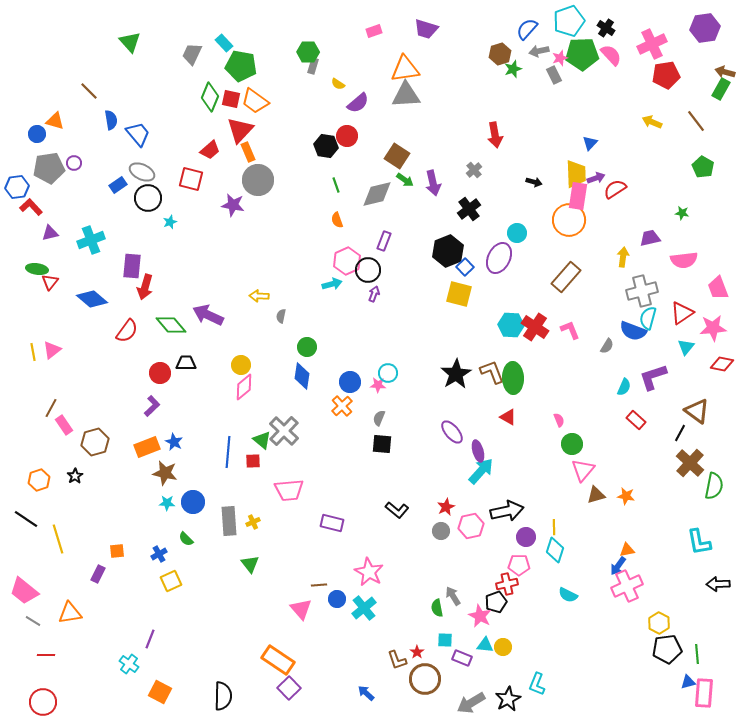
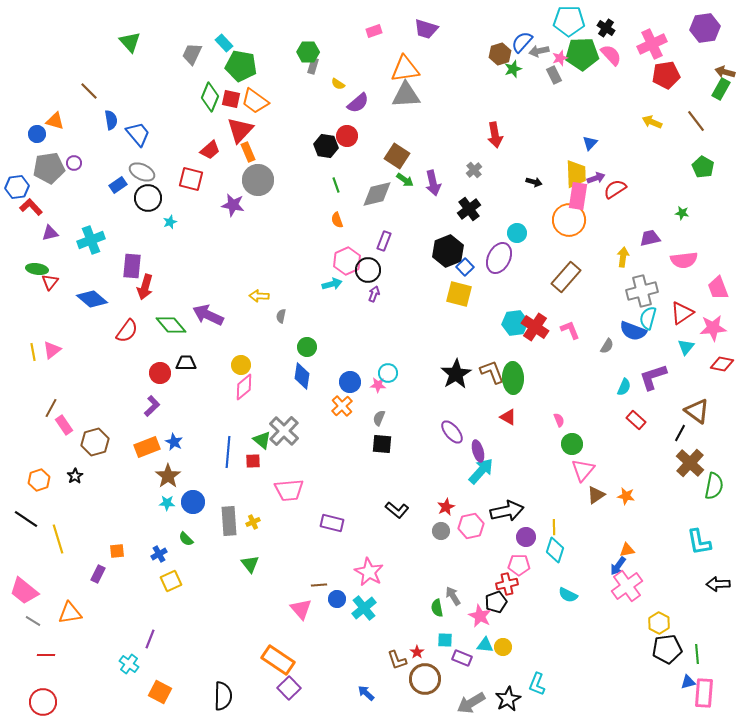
cyan pentagon at (569, 21): rotated 20 degrees clockwise
blue semicircle at (527, 29): moved 5 px left, 13 px down
cyan hexagon at (511, 325): moved 4 px right, 2 px up; rotated 10 degrees counterclockwise
brown star at (165, 473): moved 3 px right, 3 px down; rotated 25 degrees clockwise
brown triangle at (596, 495): rotated 18 degrees counterclockwise
pink cross at (627, 586): rotated 12 degrees counterclockwise
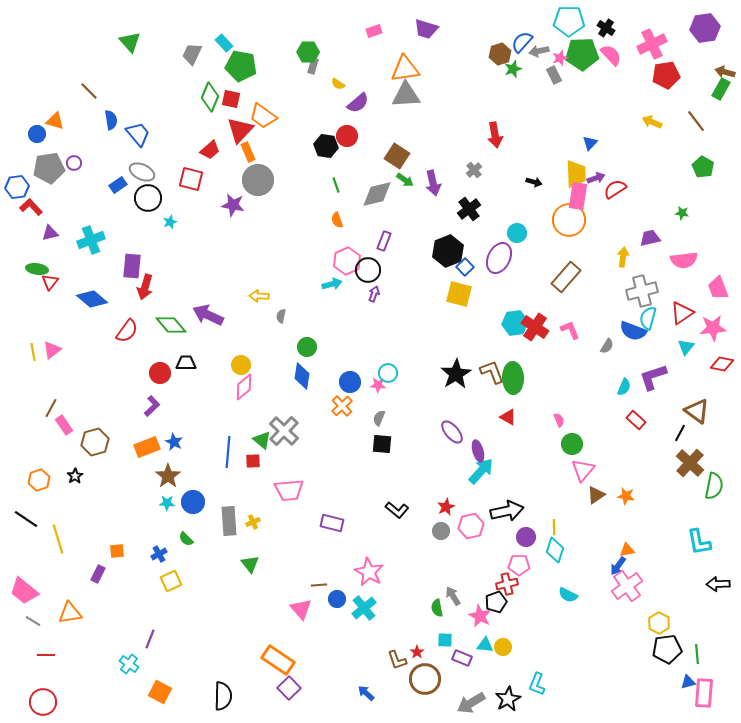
orange trapezoid at (255, 101): moved 8 px right, 15 px down
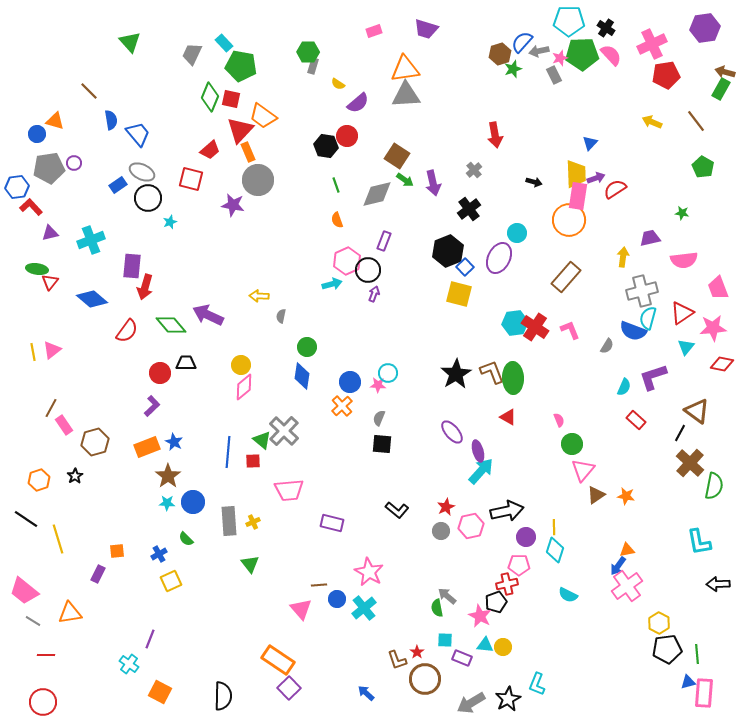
gray arrow at (453, 596): moved 6 px left; rotated 18 degrees counterclockwise
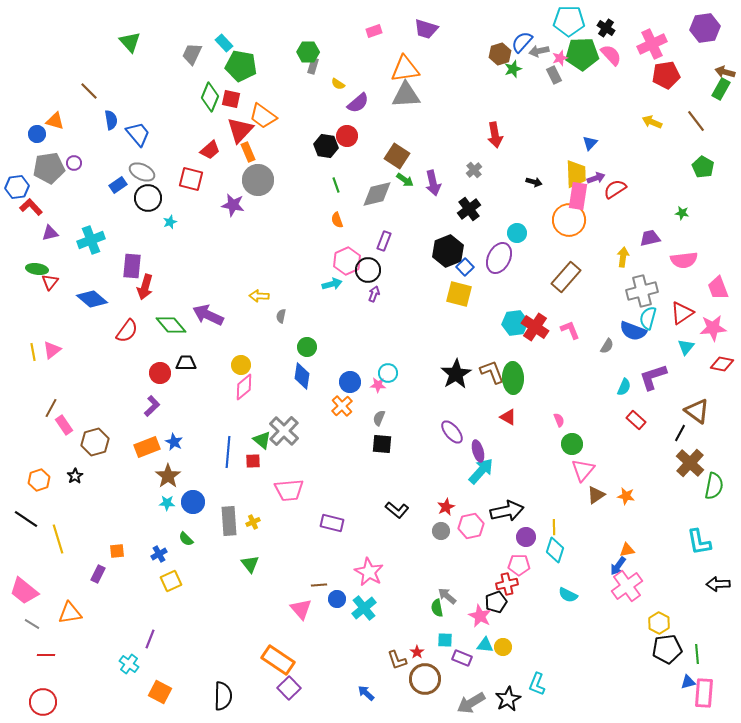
gray line at (33, 621): moved 1 px left, 3 px down
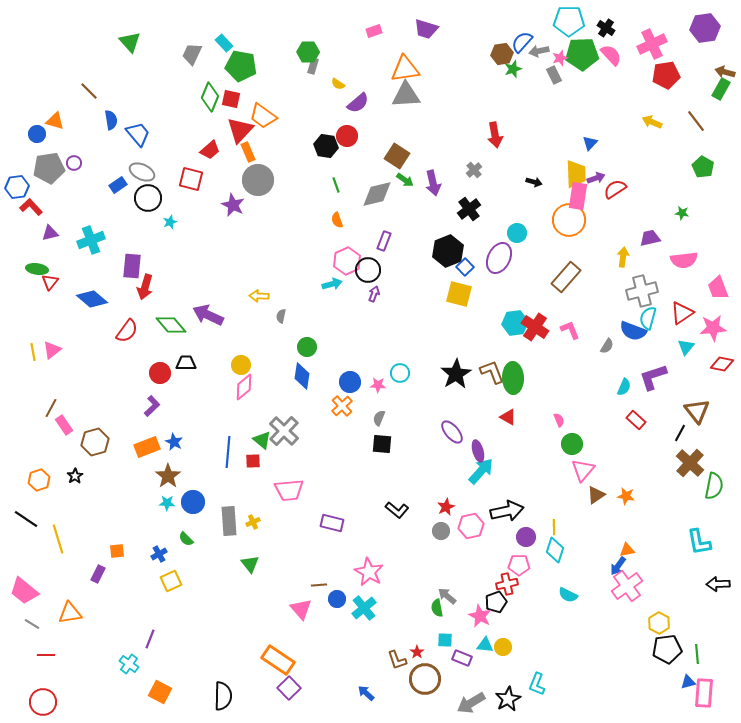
brown hexagon at (500, 54): moved 2 px right; rotated 10 degrees clockwise
purple star at (233, 205): rotated 15 degrees clockwise
cyan circle at (388, 373): moved 12 px right
brown triangle at (697, 411): rotated 16 degrees clockwise
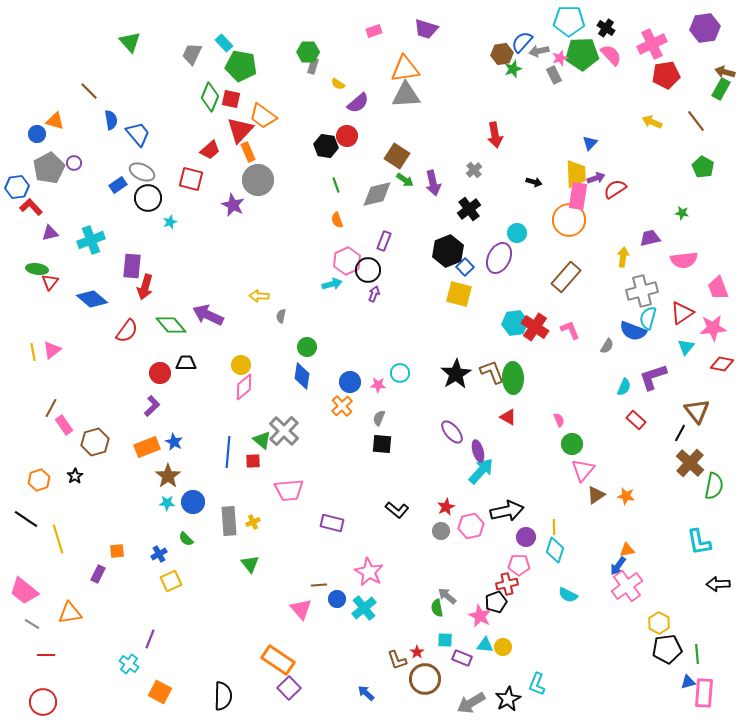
gray pentagon at (49, 168): rotated 20 degrees counterclockwise
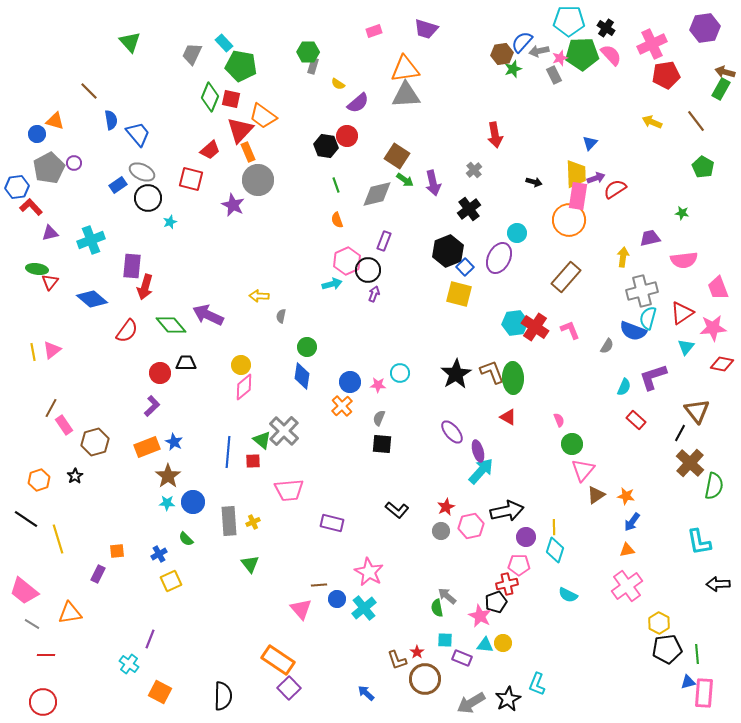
blue arrow at (618, 566): moved 14 px right, 44 px up
yellow circle at (503, 647): moved 4 px up
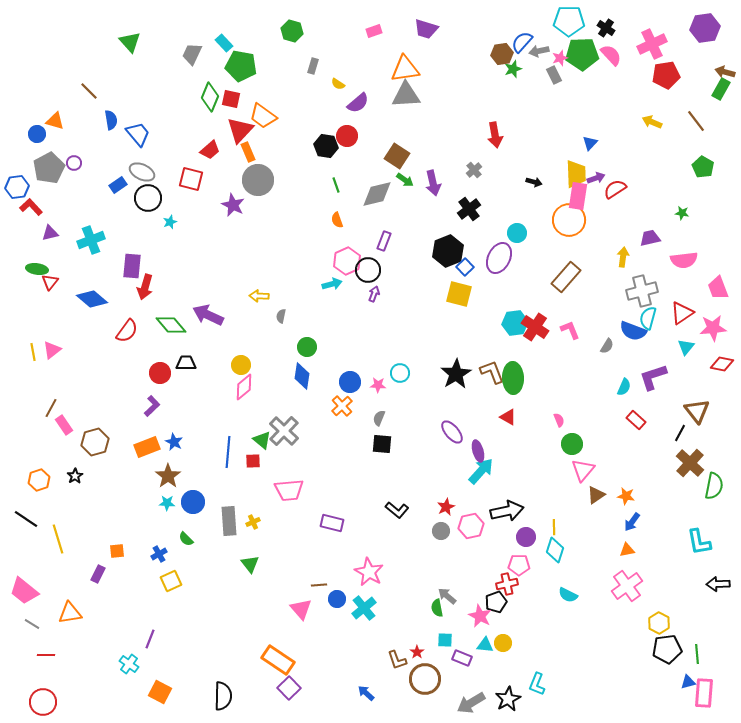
green hexagon at (308, 52): moved 16 px left, 21 px up; rotated 15 degrees clockwise
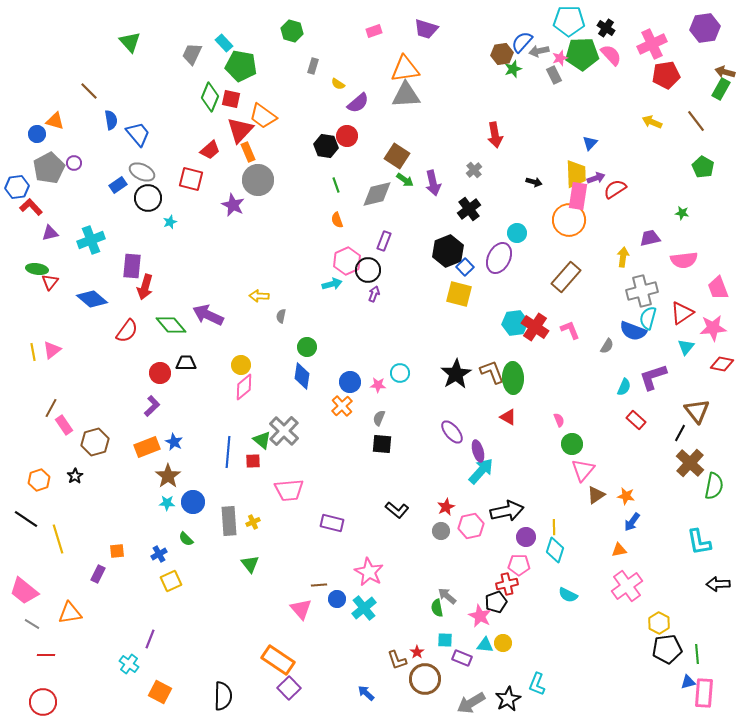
orange triangle at (627, 550): moved 8 px left
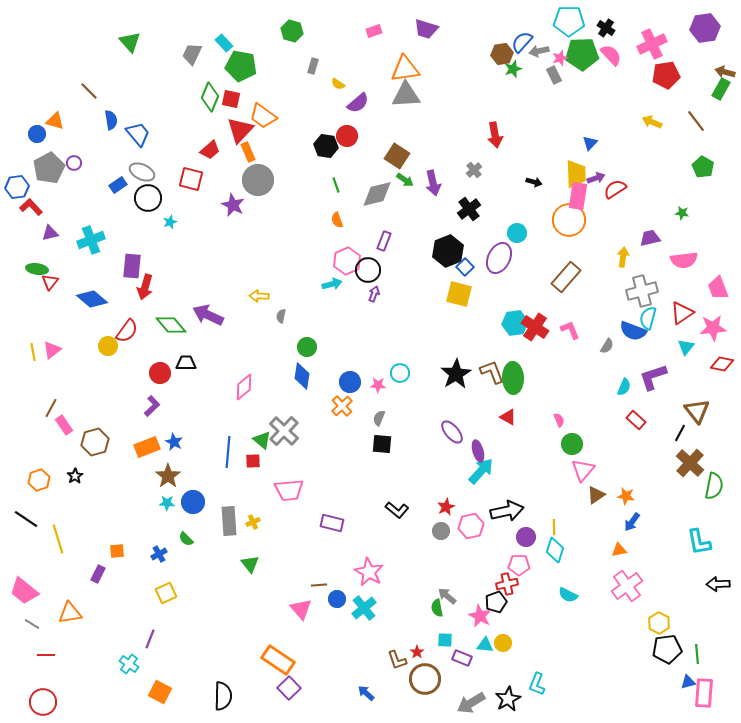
yellow circle at (241, 365): moved 133 px left, 19 px up
yellow square at (171, 581): moved 5 px left, 12 px down
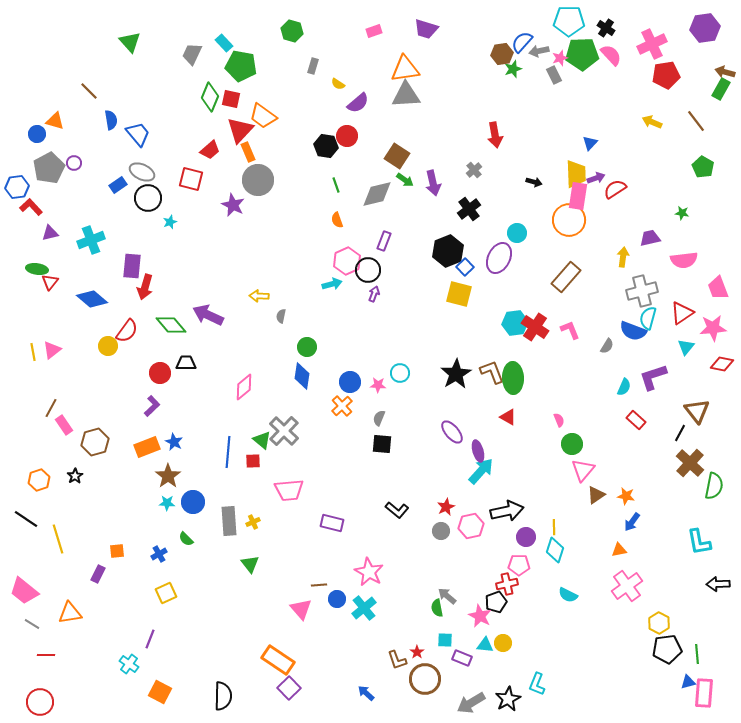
red circle at (43, 702): moved 3 px left
